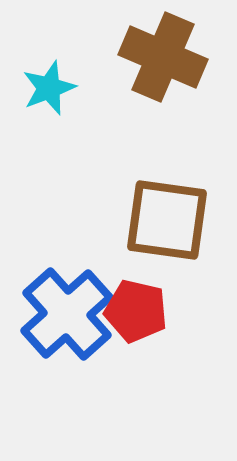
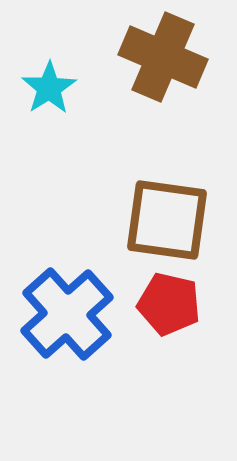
cyan star: rotated 12 degrees counterclockwise
red pentagon: moved 33 px right, 7 px up
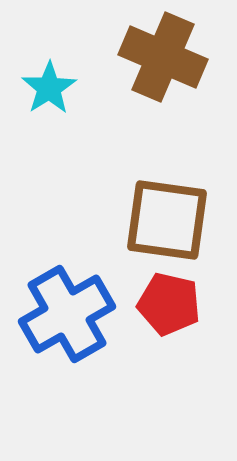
blue cross: rotated 12 degrees clockwise
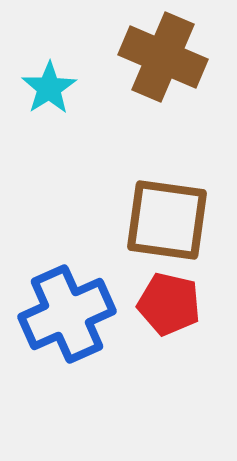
blue cross: rotated 6 degrees clockwise
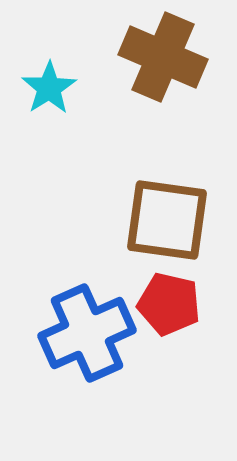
blue cross: moved 20 px right, 19 px down
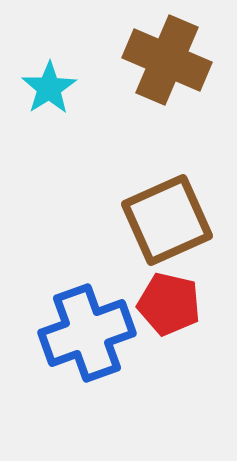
brown cross: moved 4 px right, 3 px down
brown square: rotated 32 degrees counterclockwise
blue cross: rotated 4 degrees clockwise
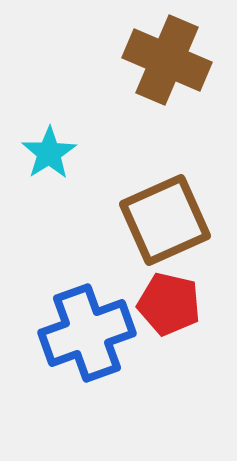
cyan star: moved 65 px down
brown square: moved 2 px left
